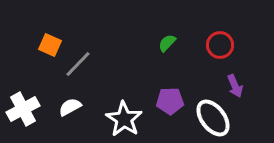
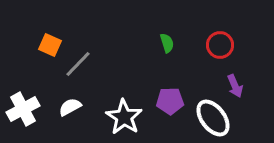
green semicircle: rotated 120 degrees clockwise
white star: moved 2 px up
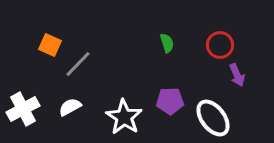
purple arrow: moved 2 px right, 11 px up
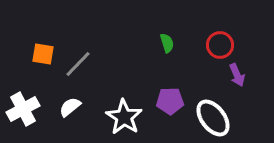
orange square: moved 7 px left, 9 px down; rotated 15 degrees counterclockwise
white semicircle: rotated 10 degrees counterclockwise
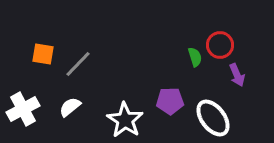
green semicircle: moved 28 px right, 14 px down
white star: moved 1 px right, 3 px down
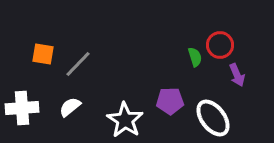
white cross: moved 1 px left, 1 px up; rotated 24 degrees clockwise
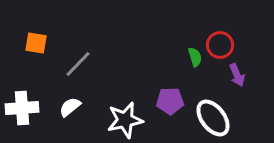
orange square: moved 7 px left, 11 px up
white star: rotated 27 degrees clockwise
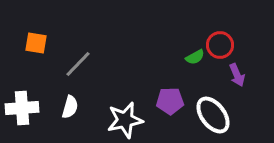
green semicircle: rotated 78 degrees clockwise
white semicircle: rotated 145 degrees clockwise
white ellipse: moved 3 px up
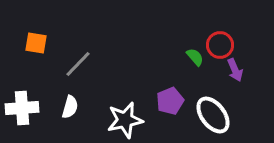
green semicircle: rotated 102 degrees counterclockwise
purple arrow: moved 2 px left, 5 px up
purple pentagon: rotated 20 degrees counterclockwise
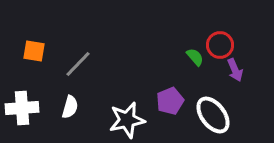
orange square: moved 2 px left, 8 px down
white star: moved 2 px right
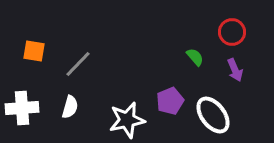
red circle: moved 12 px right, 13 px up
